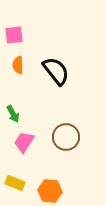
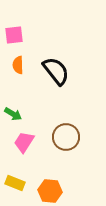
green arrow: rotated 30 degrees counterclockwise
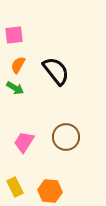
orange semicircle: rotated 30 degrees clockwise
green arrow: moved 2 px right, 26 px up
yellow rectangle: moved 4 px down; rotated 42 degrees clockwise
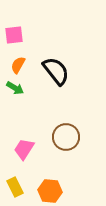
pink trapezoid: moved 7 px down
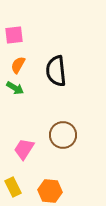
black semicircle: rotated 148 degrees counterclockwise
brown circle: moved 3 px left, 2 px up
yellow rectangle: moved 2 px left
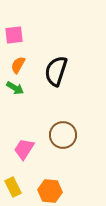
black semicircle: rotated 24 degrees clockwise
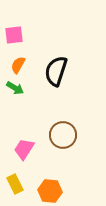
yellow rectangle: moved 2 px right, 3 px up
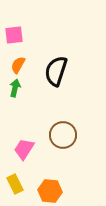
green arrow: rotated 108 degrees counterclockwise
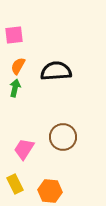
orange semicircle: moved 1 px down
black semicircle: rotated 68 degrees clockwise
brown circle: moved 2 px down
